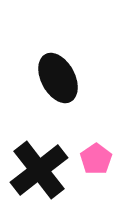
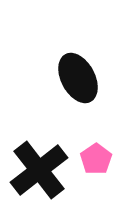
black ellipse: moved 20 px right
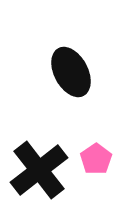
black ellipse: moved 7 px left, 6 px up
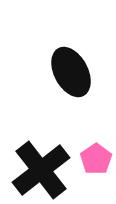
black cross: moved 2 px right
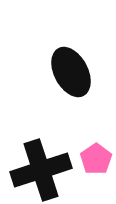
black cross: rotated 20 degrees clockwise
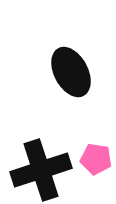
pink pentagon: rotated 28 degrees counterclockwise
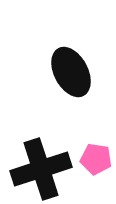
black cross: moved 1 px up
